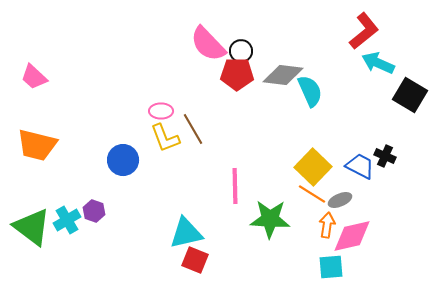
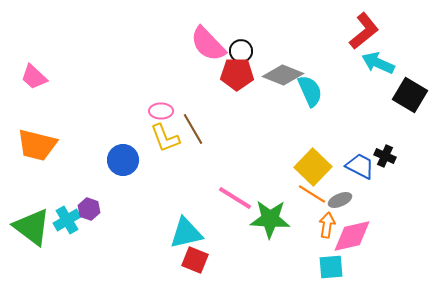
gray diamond: rotated 15 degrees clockwise
pink line: moved 12 px down; rotated 57 degrees counterclockwise
purple hexagon: moved 5 px left, 2 px up
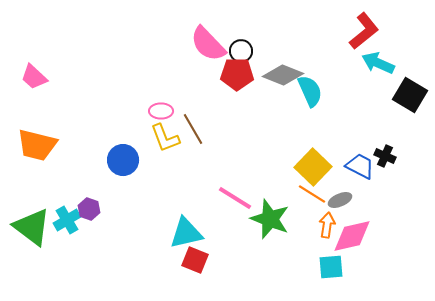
green star: rotated 18 degrees clockwise
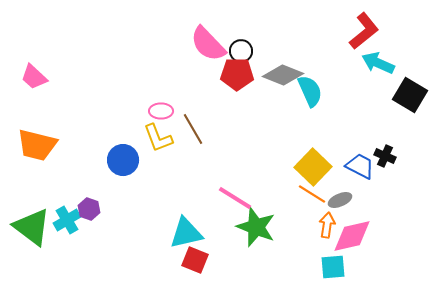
yellow L-shape: moved 7 px left
green star: moved 14 px left, 8 px down
cyan square: moved 2 px right
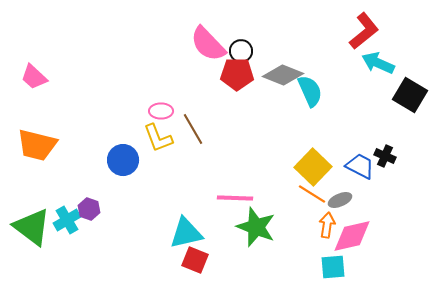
pink line: rotated 30 degrees counterclockwise
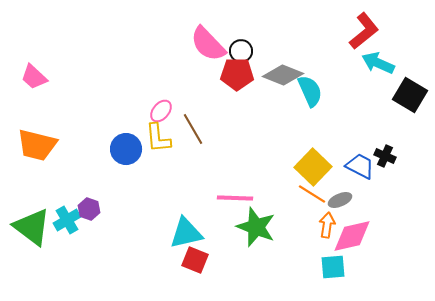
pink ellipse: rotated 50 degrees counterclockwise
yellow L-shape: rotated 16 degrees clockwise
blue circle: moved 3 px right, 11 px up
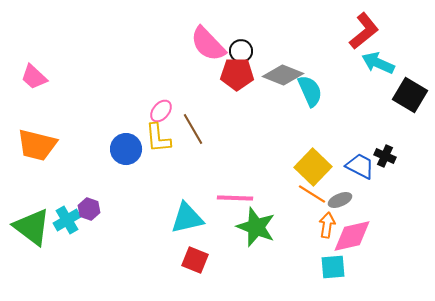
cyan triangle: moved 1 px right, 15 px up
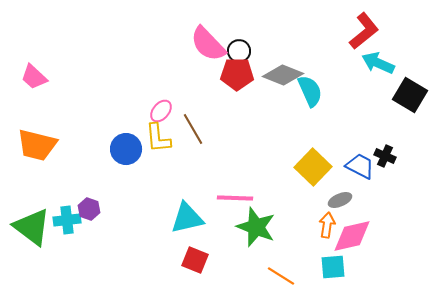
black circle: moved 2 px left
orange line: moved 31 px left, 82 px down
cyan cross: rotated 24 degrees clockwise
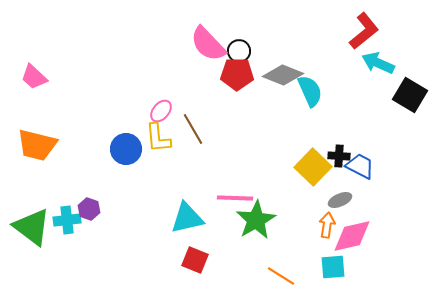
black cross: moved 46 px left; rotated 20 degrees counterclockwise
green star: moved 7 px up; rotated 21 degrees clockwise
